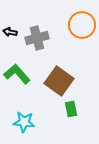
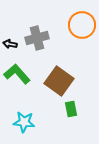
black arrow: moved 12 px down
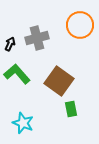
orange circle: moved 2 px left
black arrow: rotated 104 degrees clockwise
cyan star: moved 1 px left, 1 px down; rotated 15 degrees clockwise
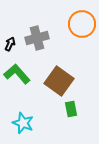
orange circle: moved 2 px right, 1 px up
